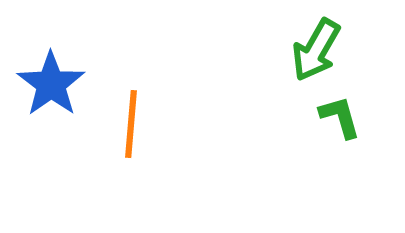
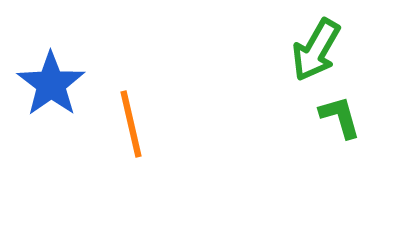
orange line: rotated 18 degrees counterclockwise
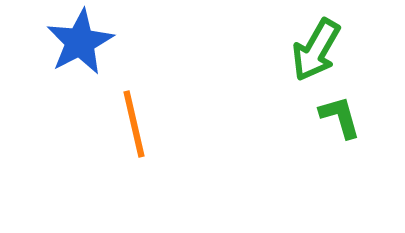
blue star: moved 29 px right, 42 px up; rotated 8 degrees clockwise
orange line: moved 3 px right
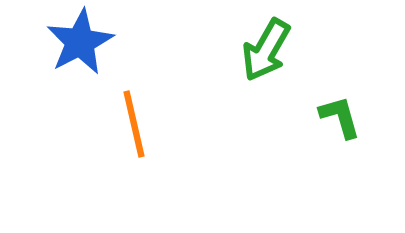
green arrow: moved 50 px left
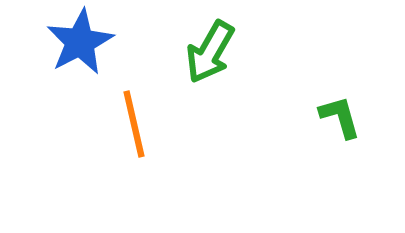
green arrow: moved 56 px left, 2 px down
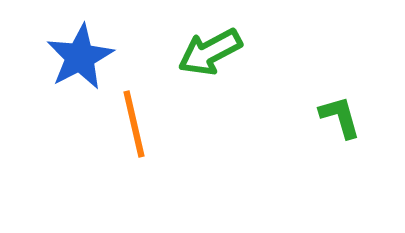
blue star: moved 15 px down
green arrow: rotated 32 degrees clockwise
